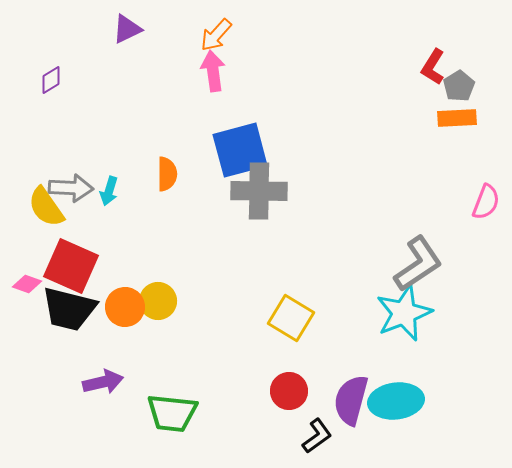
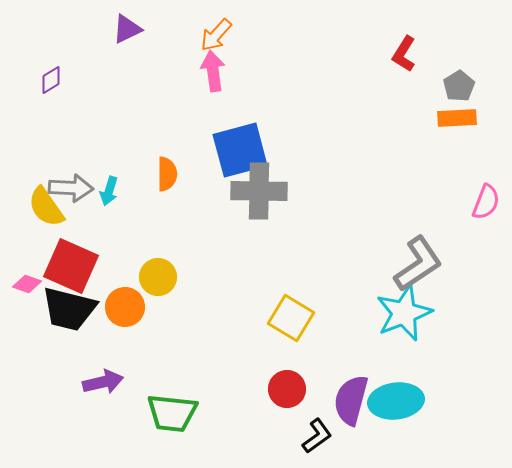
red L-shape: moved 29 px left, 13 px up
yellow circle: moved 24 px up
red circle: moved 2 px left, 2 px up
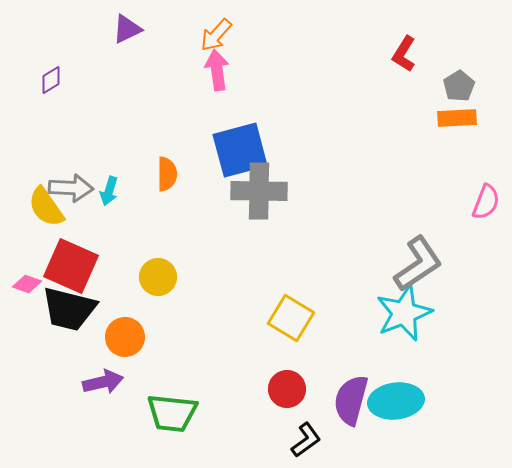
pink arrow: moved 4 px right, 1 px up
orange circle: moved 30 px down
black L-shape: moved 11 px left, 4 px down
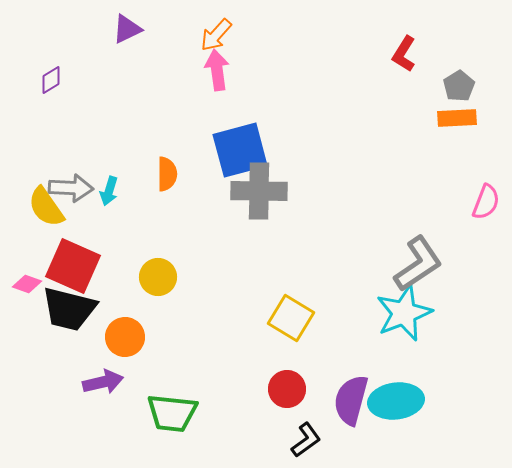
red square: moved 2 px right
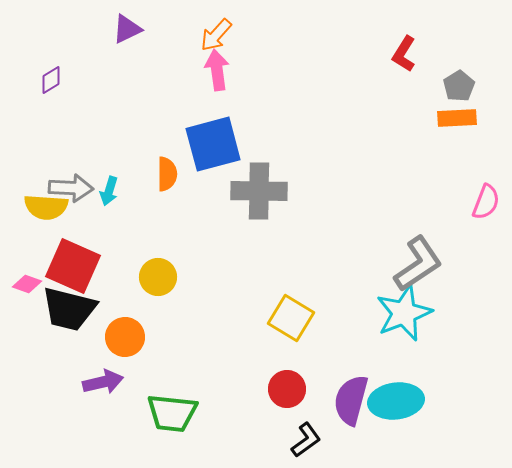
blue square: moved 27 px left, 6 px up
yellow semicircle: rotated 51 degrees counterclockwise
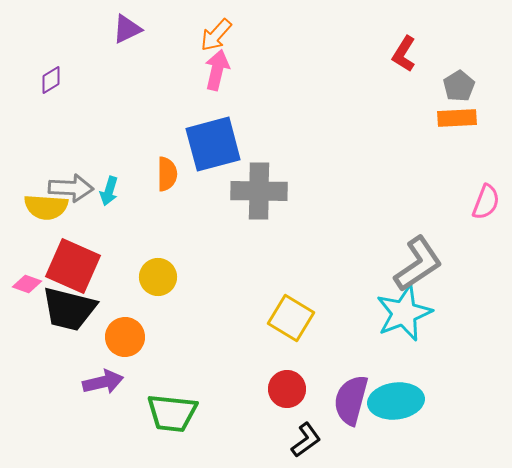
pink arrow: rotated 21 degrees clockwise
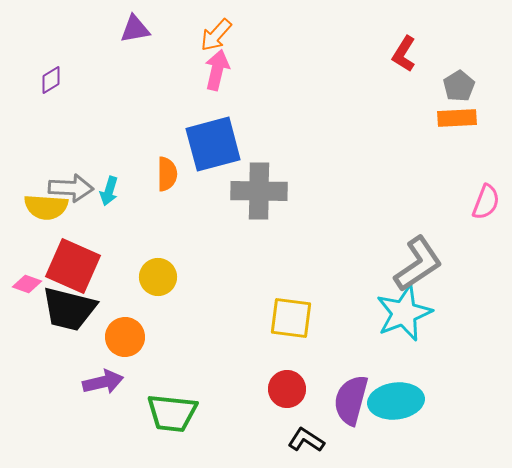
purple triangle: moved 8 px right; rotated 16 degrees clockwise
yellow square: rotated 24 degrees counterclockwise
black L-shape: rotated 111 degrees counterclockwise
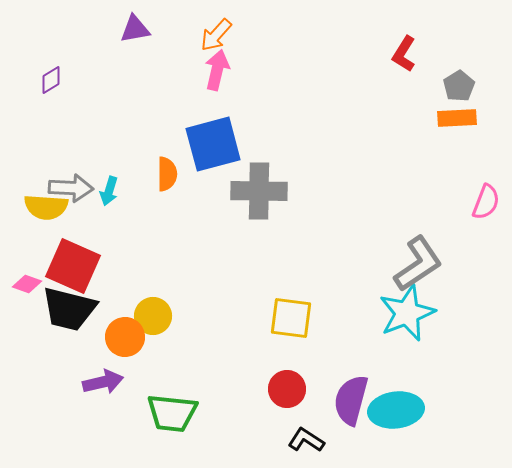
yellow circle: moved 5 px left, 39 px down
cyan star: moved 3 px right
cyan ellipse: moved 9 px down
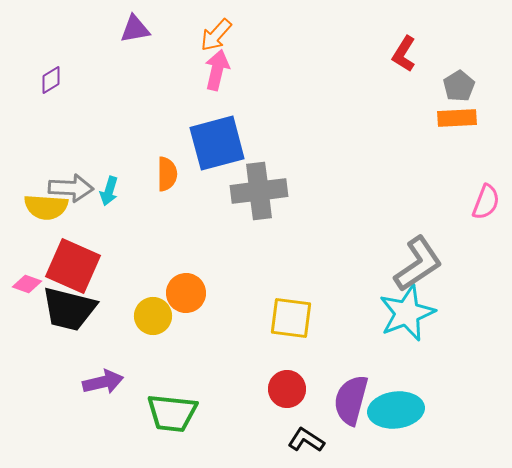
blue square: moved 4 px right, 1 px up
gray cross: rotated 8 degrees counterclockwise
orange circle: moved 61 px right, 44 px up
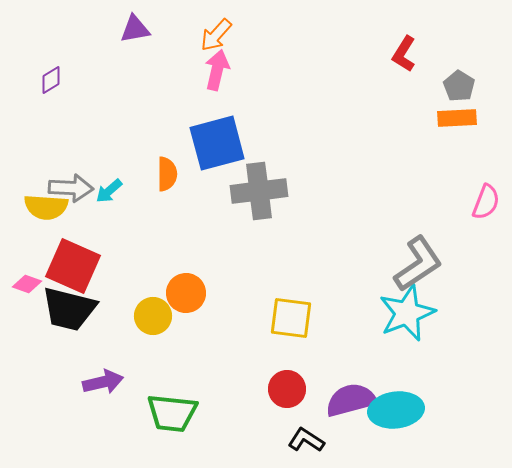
gray pentagon: rotated 8 degrees counterclockwise
cyan arrow: rotated 32 degrees clockwise
purple semicircle: rotated 60 degrees clockwise
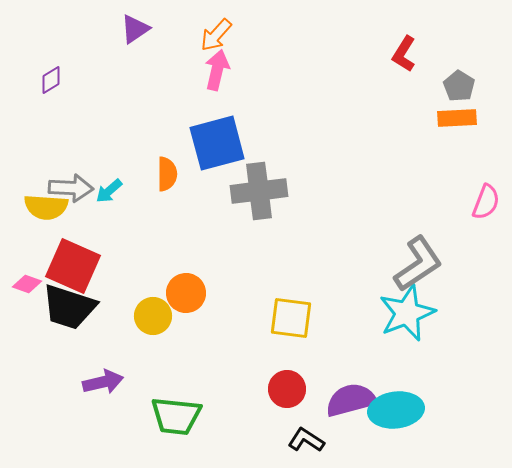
purple triangle: rotated 24 degrees counterclockwise
black trapezoid: moved 2 px up; rotated 4 degrees clockwise
green trapezoid: moved 4 px right, 3 px down
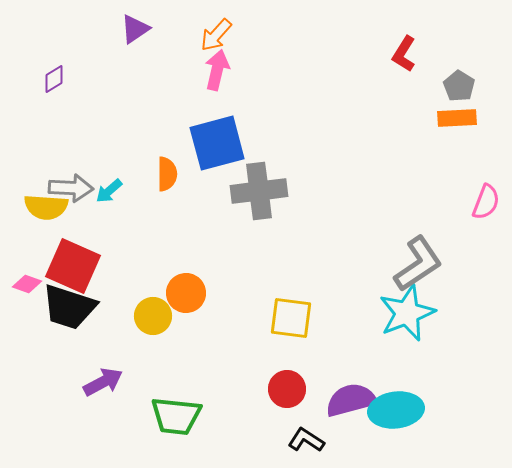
purple diamond: moved 3 px right, 1 px up
purple arrow: rotated 15 degrees counterclockwise
